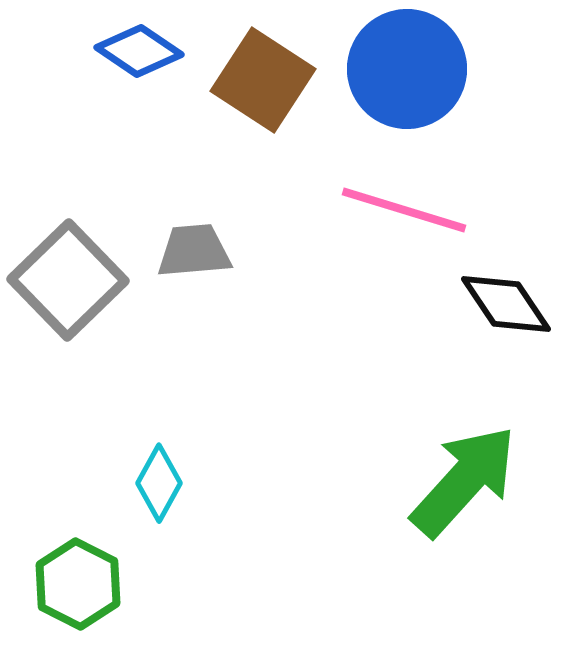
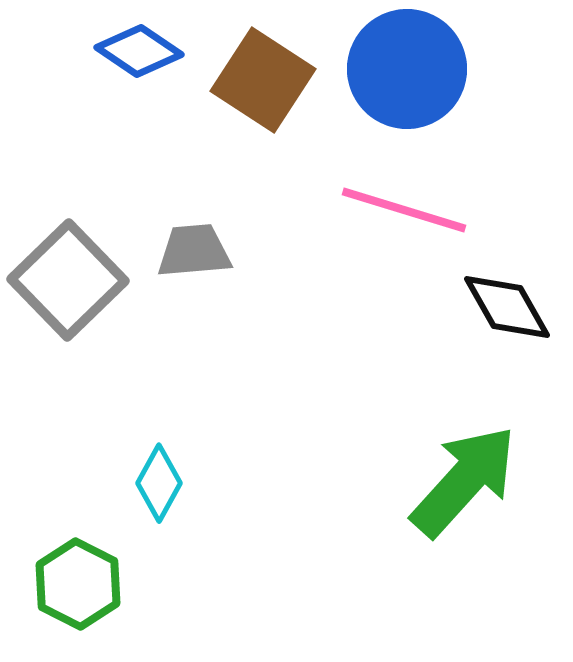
black diamond: moved 1 px right, 3 px down; rotated 4 degrees clockwise
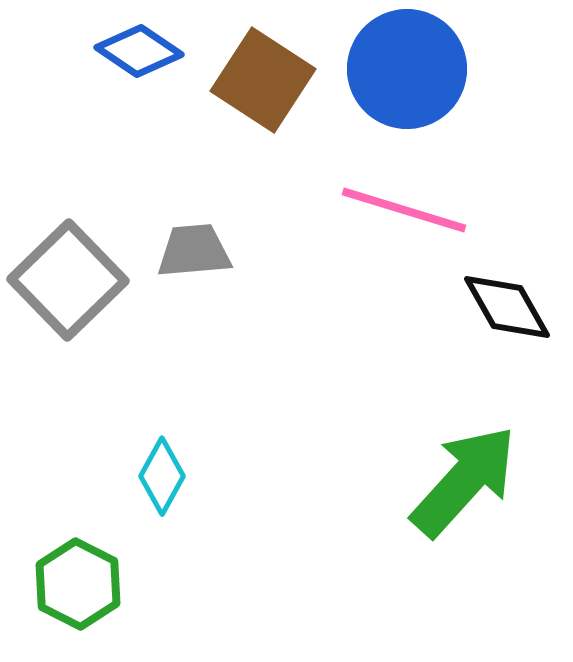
cyan diamond: moved 3 px right, 7 px up
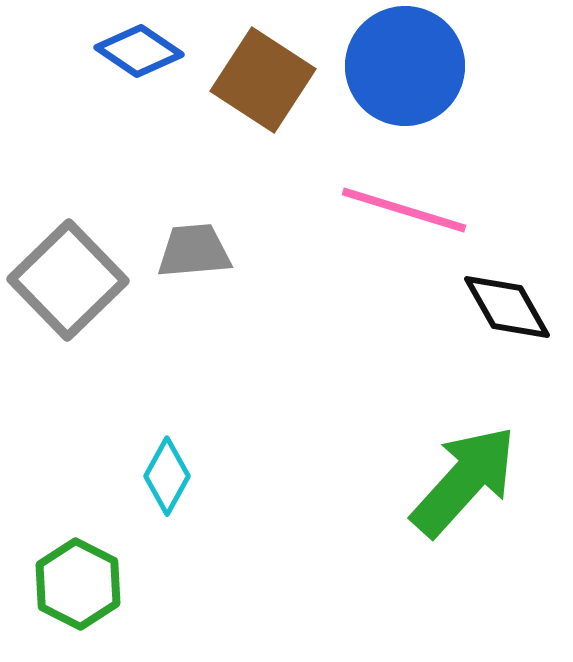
blue circle: moved 2 px left, 3 px up
cyan diamond: moved 5 px right
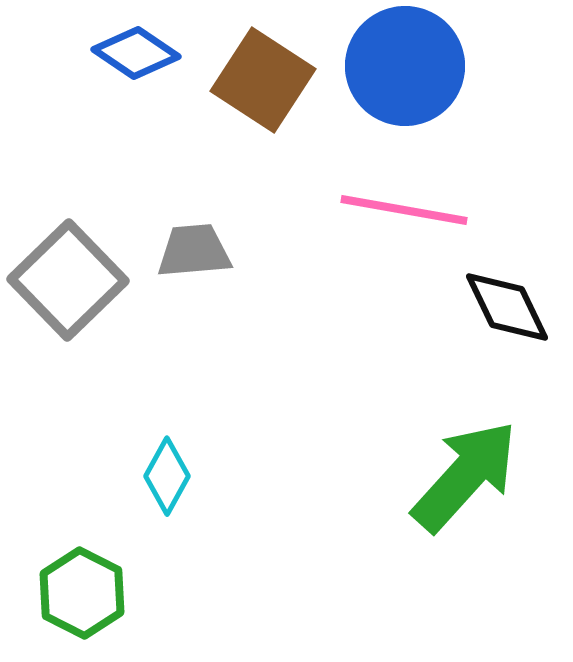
blue diamond: moved 3 px left, 2 px down
pink line: rotated 7 degrees counterclockwise
black diamond: rotated 4 degrees clockwise
green arrow: moved 1 px right, 5 px up
green hexagon: moved 4 px right, 9 px down
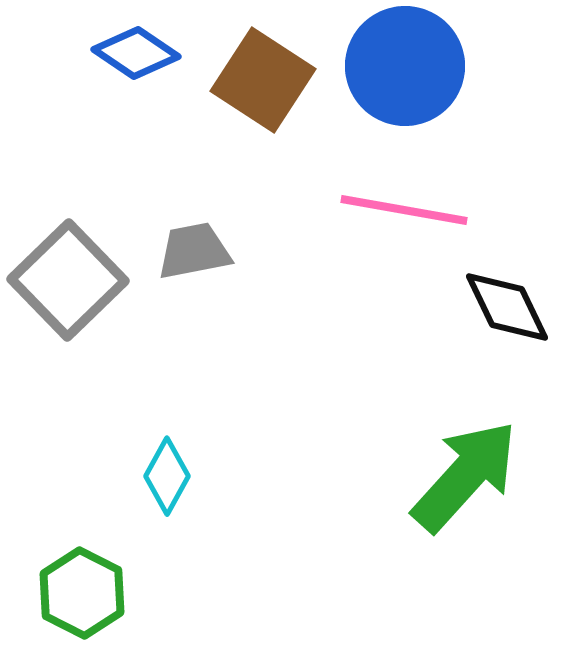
gray trapezoid: rotated 6 degrees counterclockwise
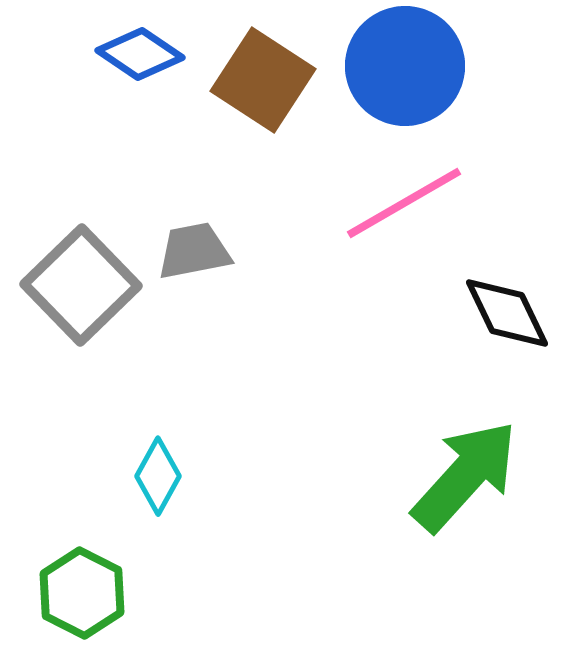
blue diamond: moved 4 px right, 1 px down
pink line: moved 7 px up; rotated 40 degrees counterclockwise
gray square: moved 13 px right, 5 px down
black diamond: moved 6 px down
cyan diamond: moved 9 px left
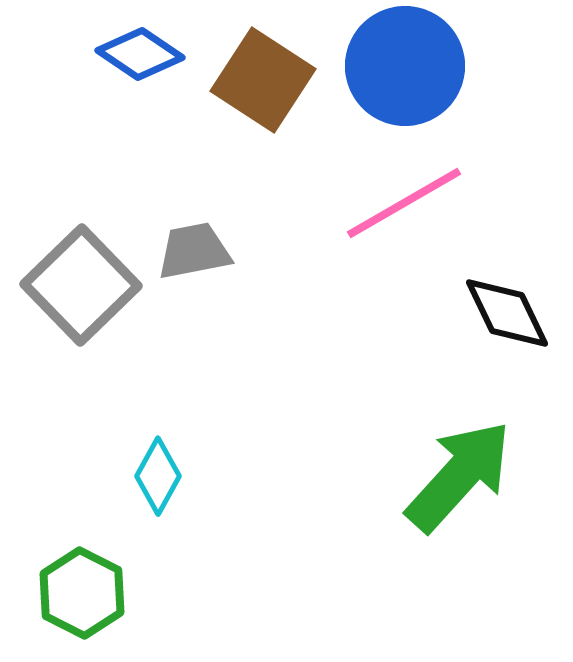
green arrow: moved 6 px left
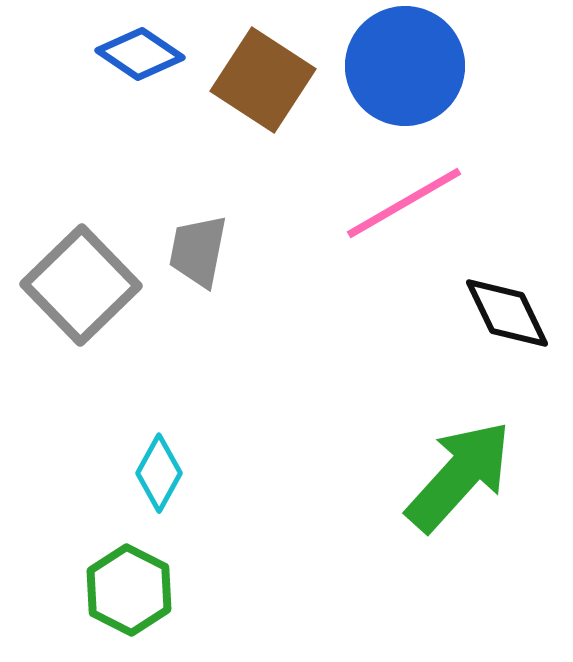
gray trapezoid: moved 4 px right; rotated 68 degrees counterclockwise
cyan diamond: moved 1 px right, 3 px up
green hexagon: moved 47 px right, 3 px up
